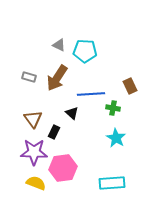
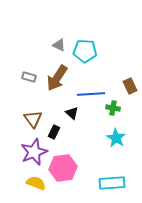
purple star: rotated 24 degrees counterclockwise
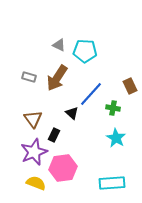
blue line: rotated 44 degrees counterclockwise
black rectangle: moved 3 px down
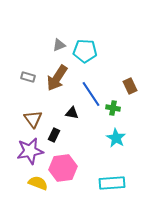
gray triangle: rotated 48 degrees counterclockwise
gray rectangle: moved 1 px left
blue line: rotated 76 degrees counterclockwise
black triangle: rotated 32 degrees counterclockwise
purple star: moved 4 px left, 1 px up; rotated 12 degrees clockwise
yellow semicircle: moved 2 px right
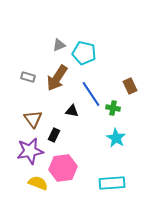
cyan pentagon: moved 1 px left, 2 px down; rotated 10 degrees clockwise
black triangle: moved 2 px up
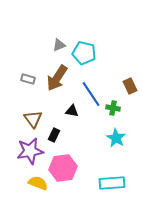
gray rectangle: moved 2 px down
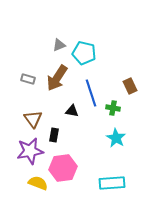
blue line: moved 1 px up; rotated 16 degrees clockwise
black rectangle: rotated 16 degrees counterclockwise
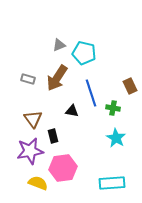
black rectangle: moved 1 px left, 1 px down; rotated 24 degrees counterclockwise
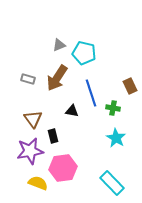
cyan rectangle: rotated 50 degrees clockwise
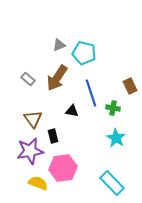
gray rectangle: rotated 24 degrees clockwise
